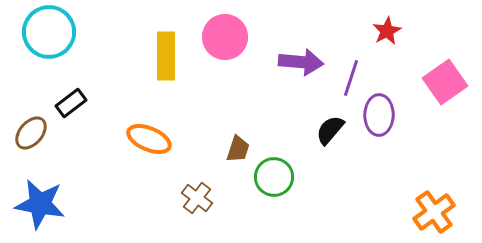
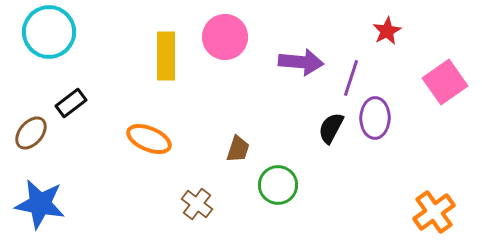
purple ellipse: moved 4 px left, 3 px down
black semicircle: moved 1 px right, 2 px up; rotated 12 degrees counterclockwise
green circle: moved 4 px right, 8 px down
brown cross: moved 6 px down
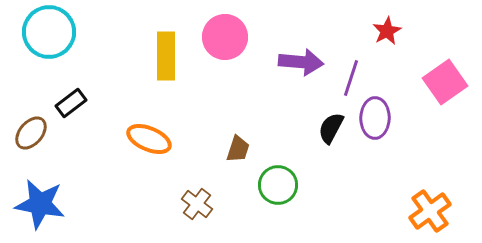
orange cross: moved 4 px left, 1 px up
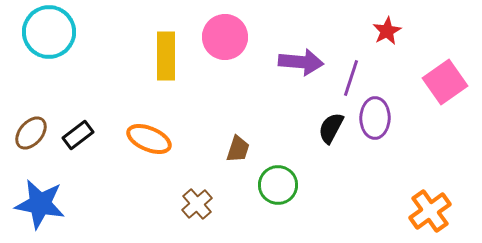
black rectangle: moved 7 px right, 32 px down
brown cross: rotated 12 degrees clockwise
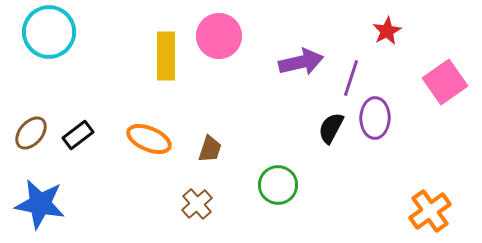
pink circle: moved 6 px left, 1 px up
purple arrow: rotated 18 degrees counterclockwise
brown trapezoid: moved 28 px left
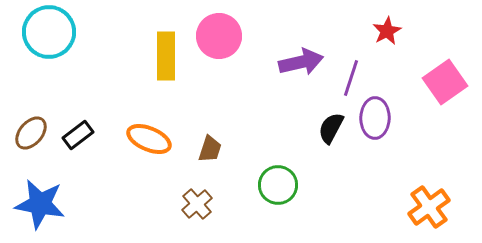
orange cross: moved 1 px left, 4 px up
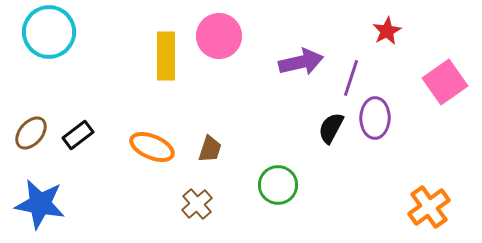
orange ellipse: moved 3 px right, 8 px down
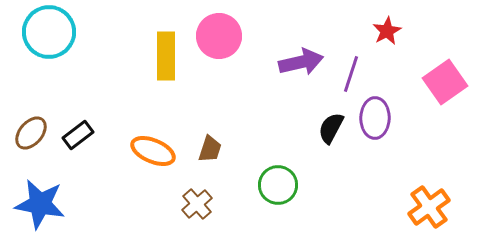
purple line: moved 4 px up
orange ellipse: moved 1 px right, 4 px down
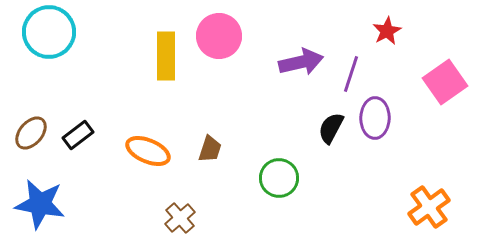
orange ellipse: moved 5 px left
green circle: moved 1 px right, 7 px up
brown cross: moved 17 px left, 14 px down
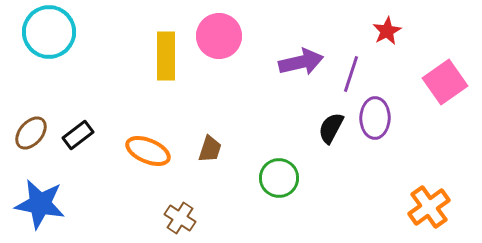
brown cross: rotated 16 degrees counterclockwise
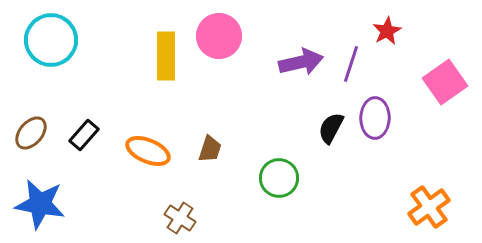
cyan circle: moved 2 px right, 8 px down
purple line: moved 10 px up
black rectangle: moved 6 px right; rotated 12 degrees counterclockwise
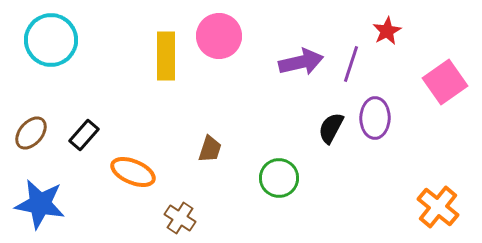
orange ellipse: moved 15 px left, 21 px down
orange cross: moved 9 px right; rotated 15 degrees counterclockwise
